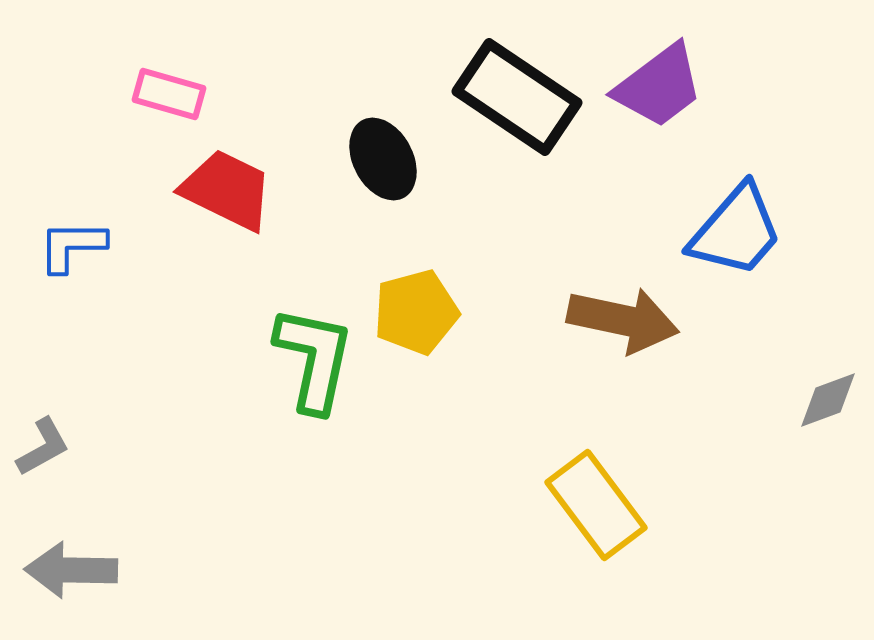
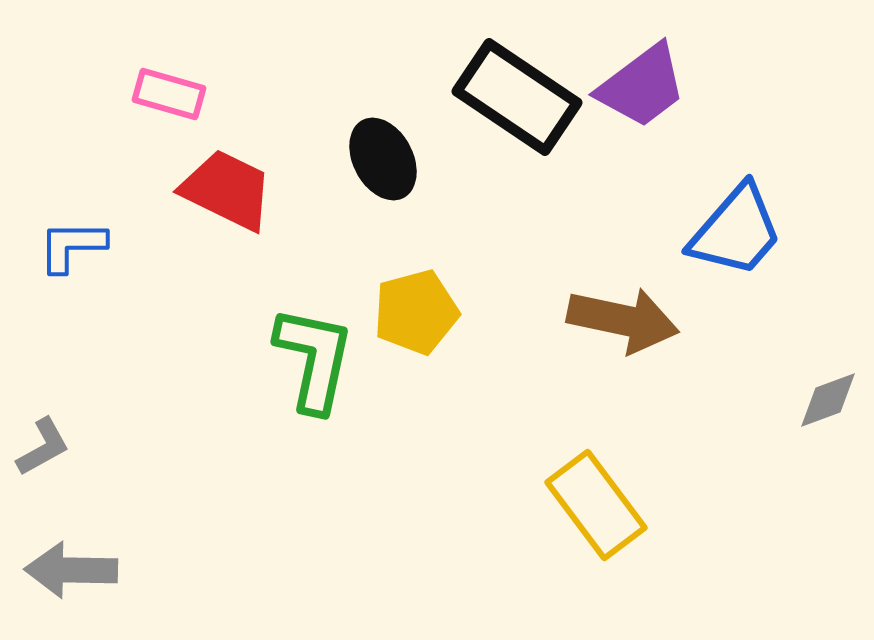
purple trapezoid: moved 17 px left
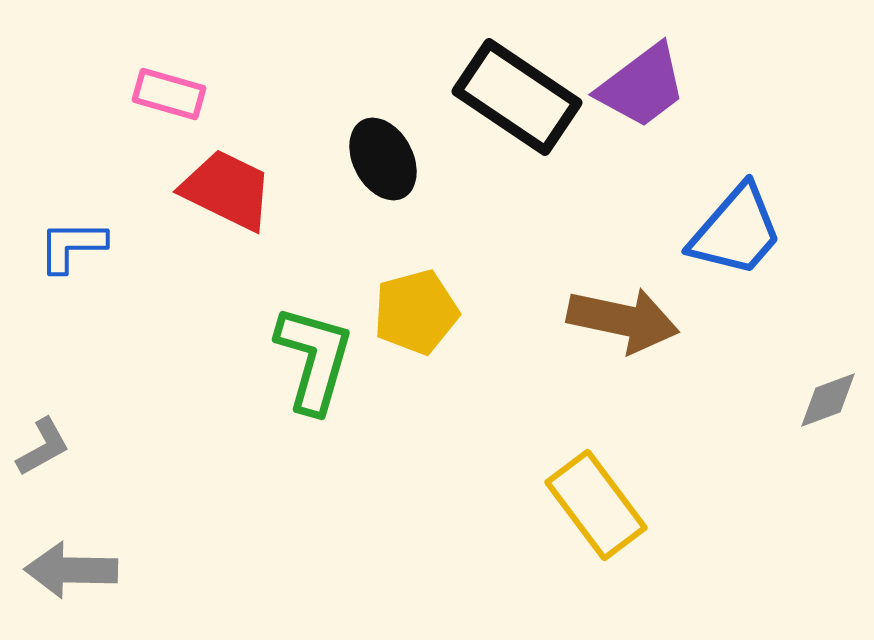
green L-shape: rotated 4 degrees clockwise
